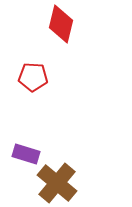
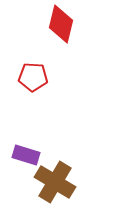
purple rectangle: moved 1 px down
brown cross: moved 2 px left, 1 px up; rotated 9 degrees counterclockwise
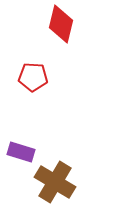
purple rectangle: moved 5 px left, 3 px up
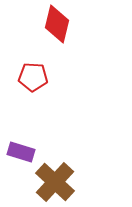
red diamond: moved 4 px left
brown cross: rotated 12 degrees clockwise
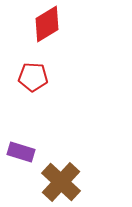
red diamond: moved 10 px left; rotated 45 degrees clockwise
brown cross: moved 6 px right
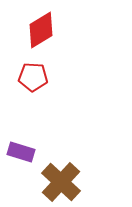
red diamond: moved 6 px left, 6 px down
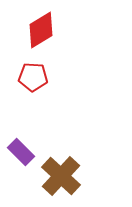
purple rectangle: rotated 28 degrees clockwise
brown cross: moved 6 px up
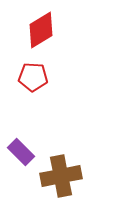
brown cross: rotated 36 degrees clockwise
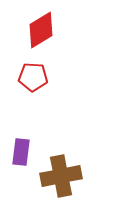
purple rectangle: rotated 52 degrees clockwise
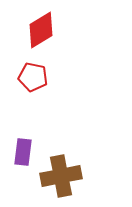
red pentagon: rotated 8 degrees clockwise
purple rectangle: moved 2 px right
